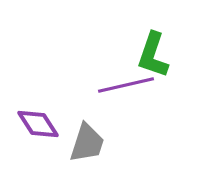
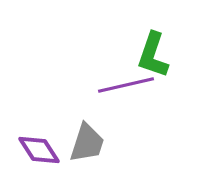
purple diamond: moved 1 px right, 26 px down
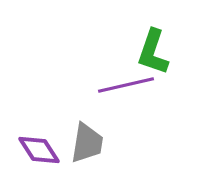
green L-shape: moved 3 px up
gray trapezoid: rotated 9 degrees counterclockwise
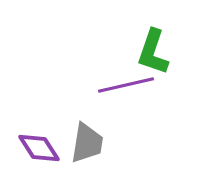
purple diamond: moved 2 px up
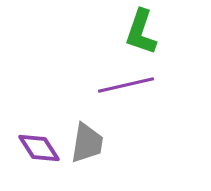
green L-shape: moved 12 px left, 20 px up
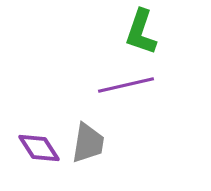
gray trapezoid: moved 1 px right
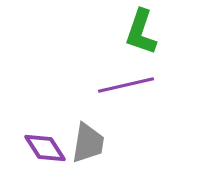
purple diamond: moved 6 px right
